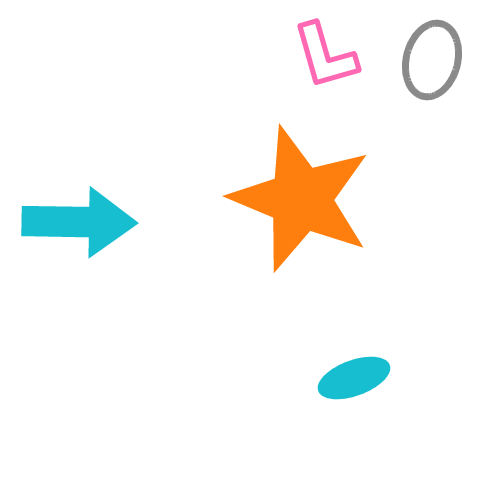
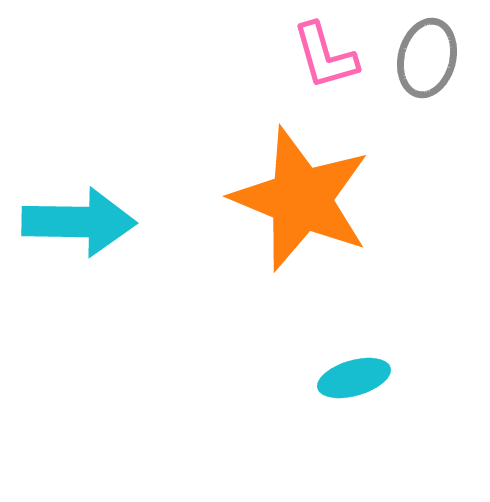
gray ellipse: moved 5 px left, 2 px up
cyan ellipse: rotated 4 degrees clockwise
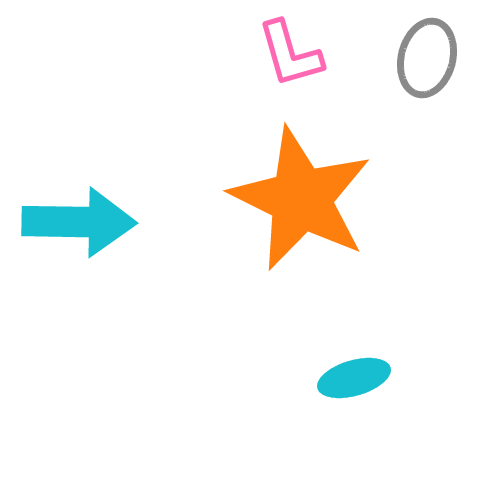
pink L-shape: moved 35 px left, 2 px up
orange star: rotated 4 degrees clockwise
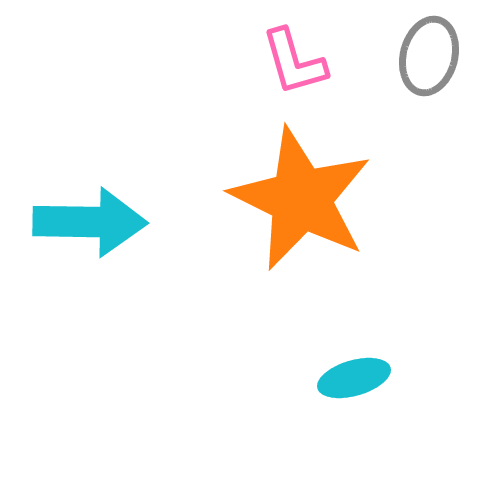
pink L-shape: moved 4 px right, 8 px down
gray ellipse: moved 2 px right, 2 px up
cyan arrow: moved 11 px right
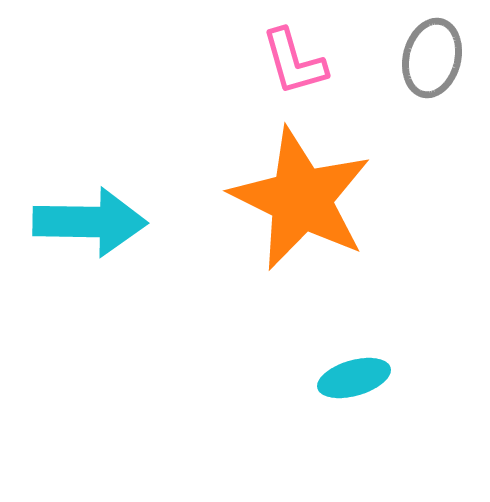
gray ellipse: moved 3 px right, 2 px down
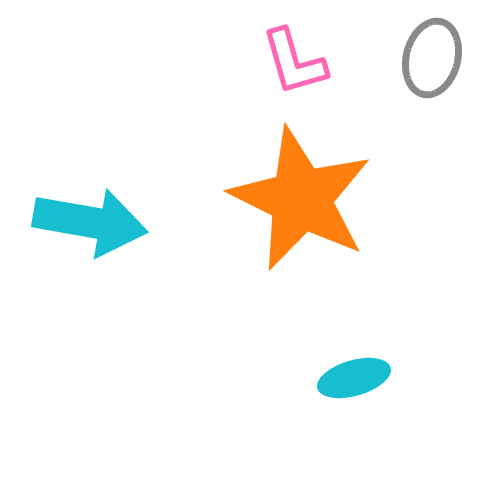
cyan arrow: rotated 9 degrees clockwise
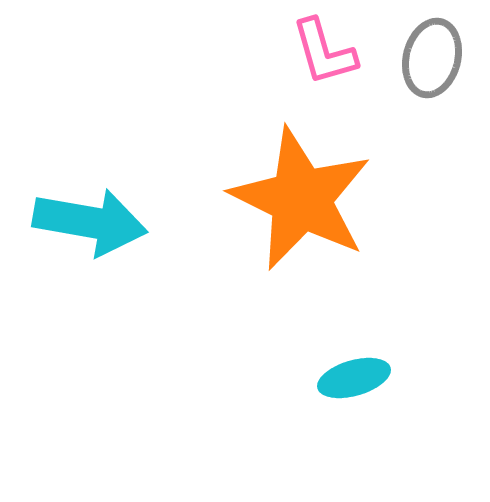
pink L-shape: moved 30 px right, 10 px up
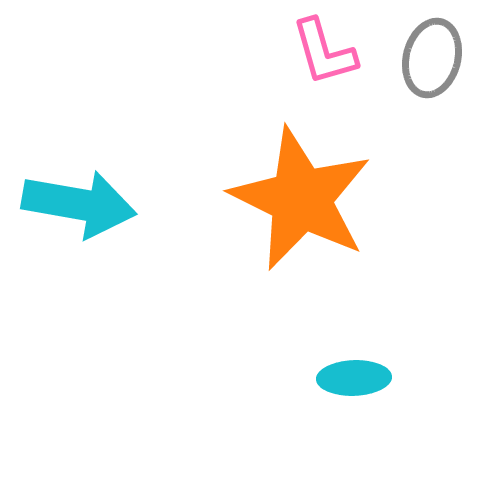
cyan arrow: moved 11 px left, 18 px up
cyan ellipse: rotated 14 degrees clockwise
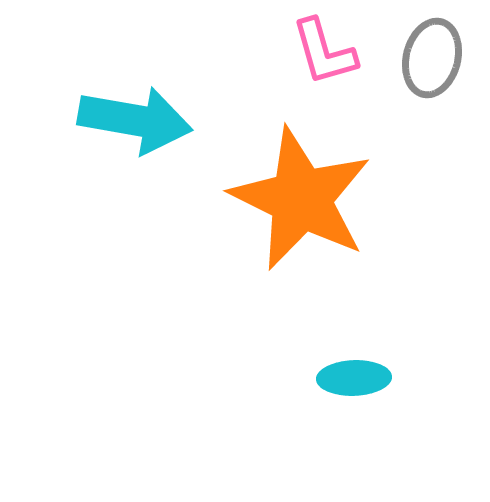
cyan arrow: moved 56 px right, 84 px up
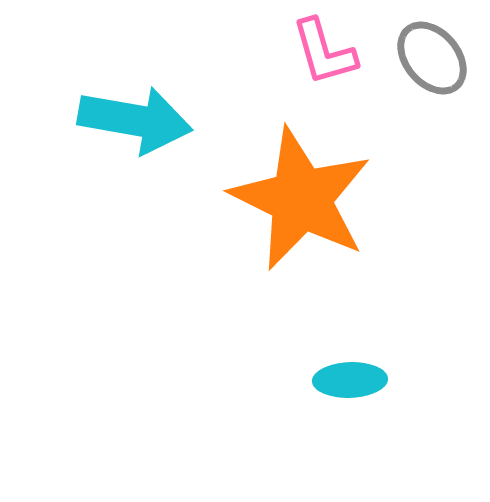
gray ellipse: rotated 54 degrees counterclockwise
cyan ellipse: moved 4 px left, 2 px down
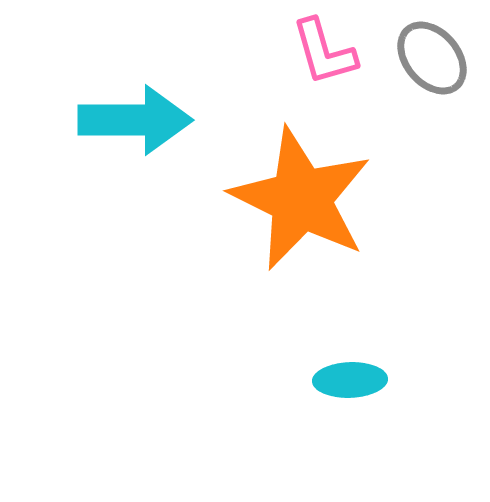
cyan arrow: rotated 10 degrees counterclockwise
